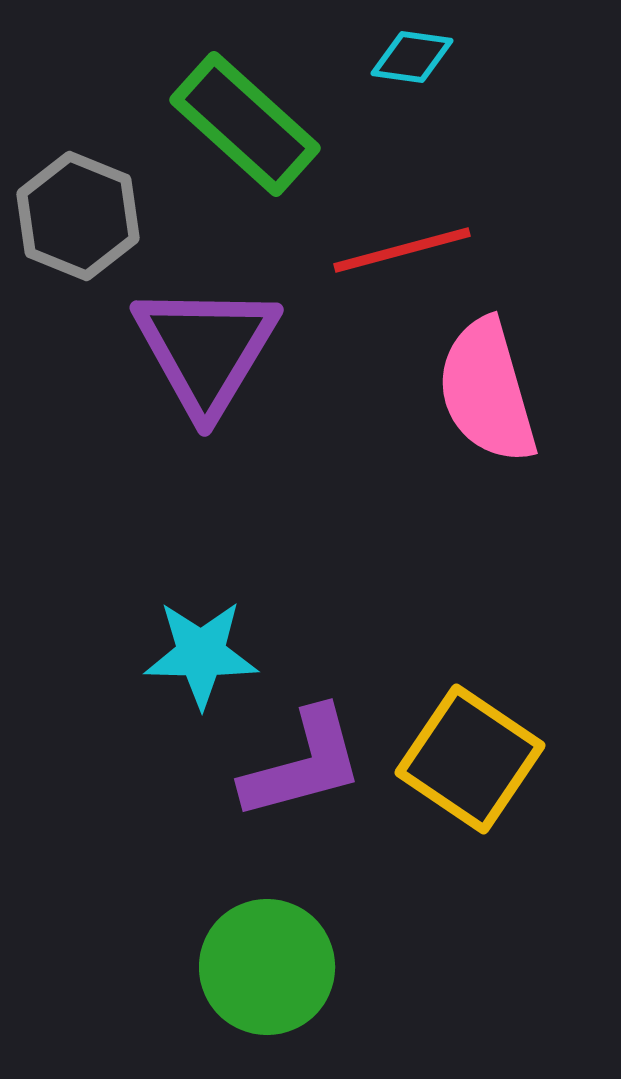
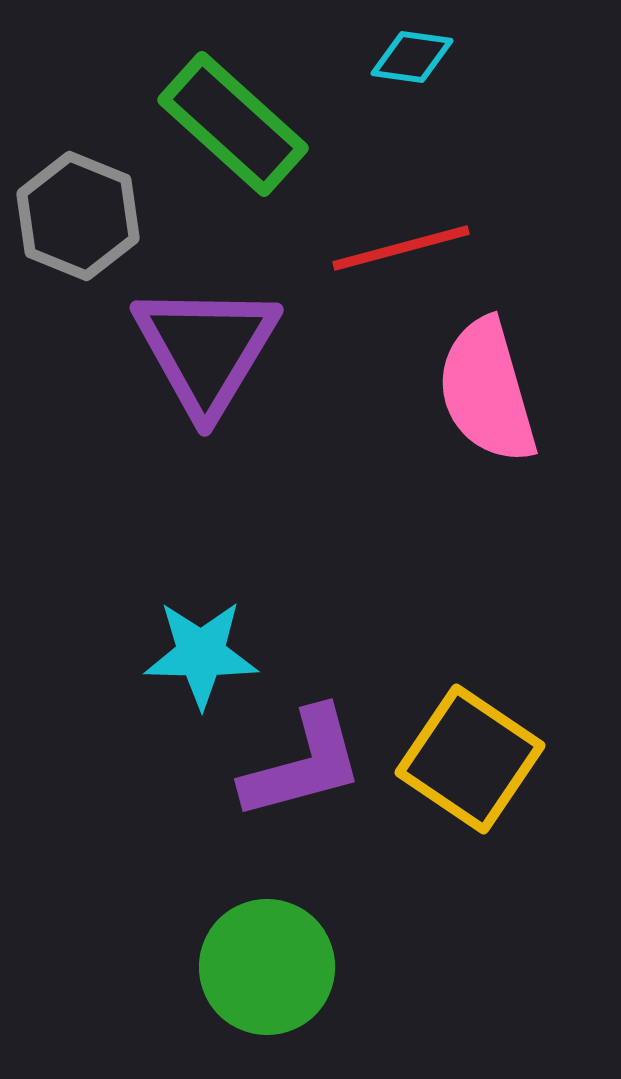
green rectangle: moved 12 px left
red line: moved 1 px left, 2 px up
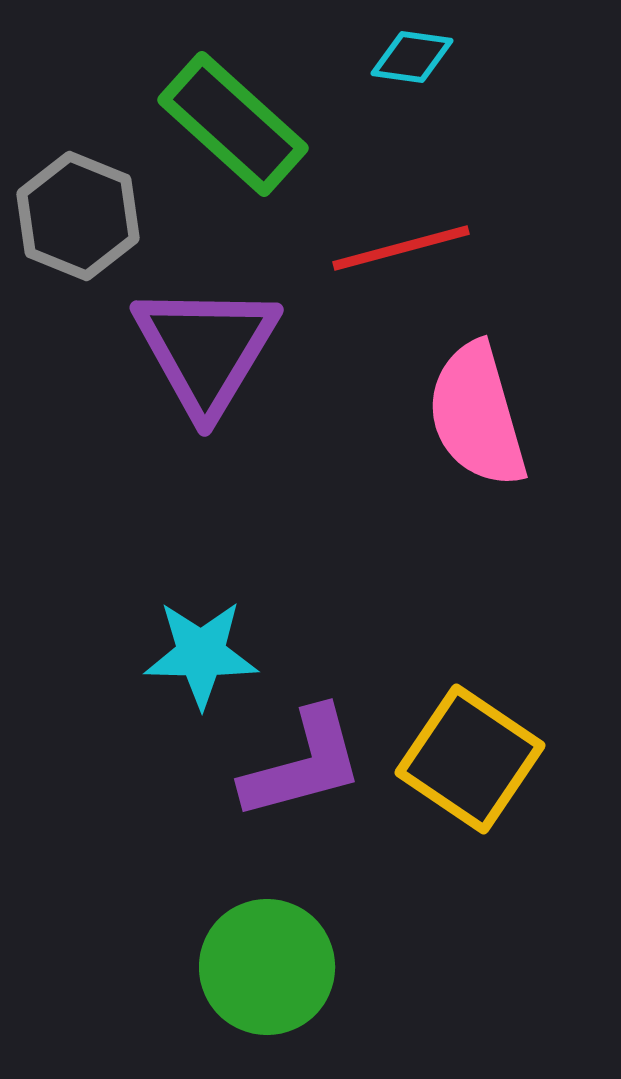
pink semicircle: moved 10 px left, 24 px down
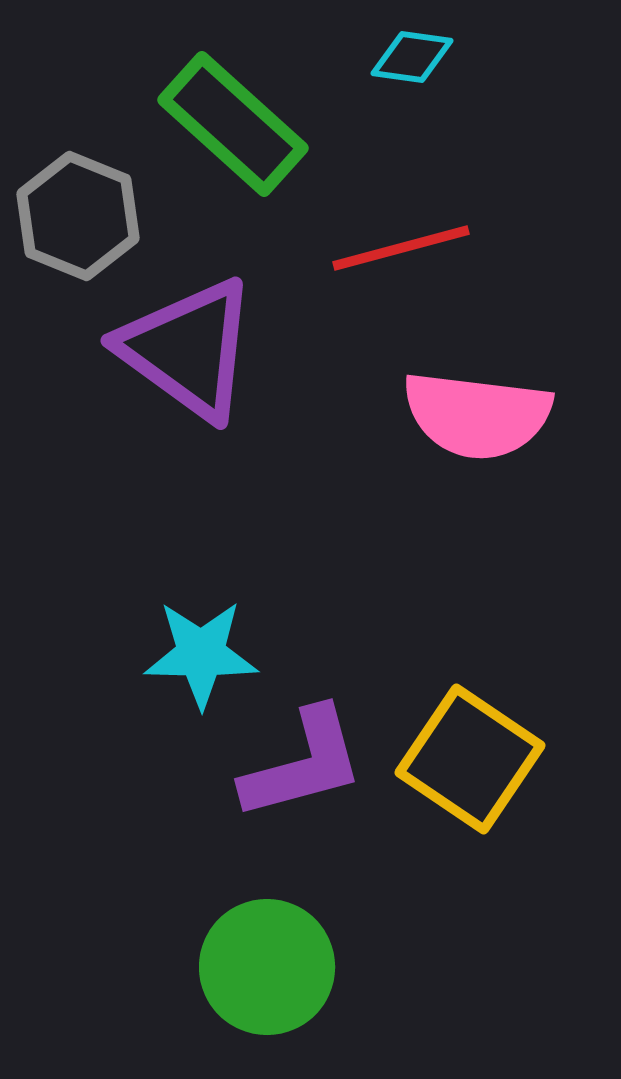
purple triangle: moved 18 px left; rotated 25 degrees counterclockwise
pink semicircle: rotated 67 degrees counterclockwise
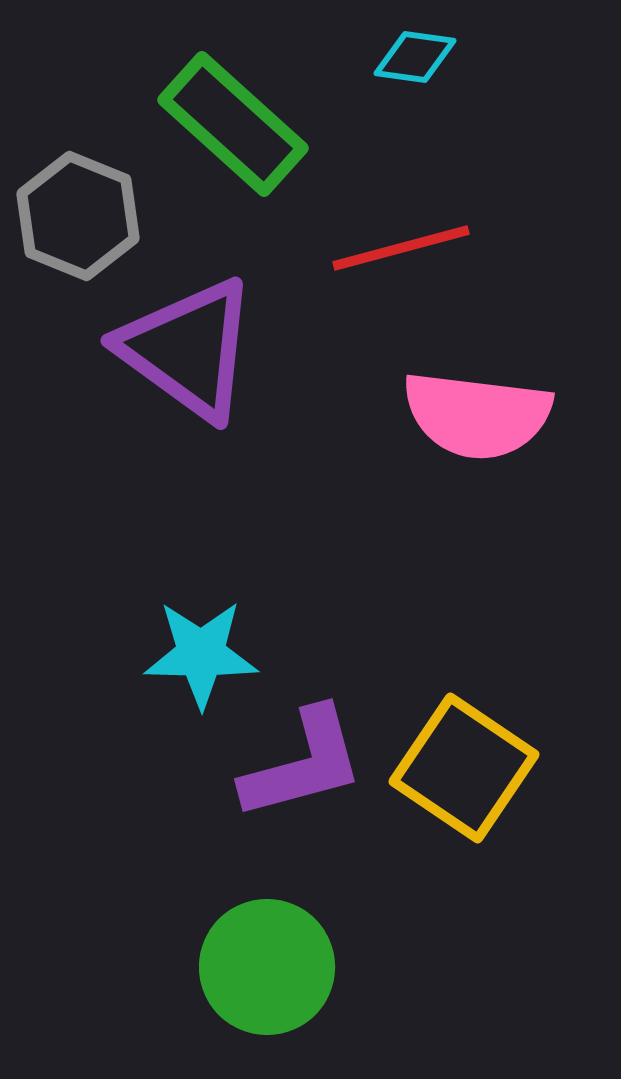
cyan diamond: moved 3 px right
yellow square: moved 6 px left, 9 px down
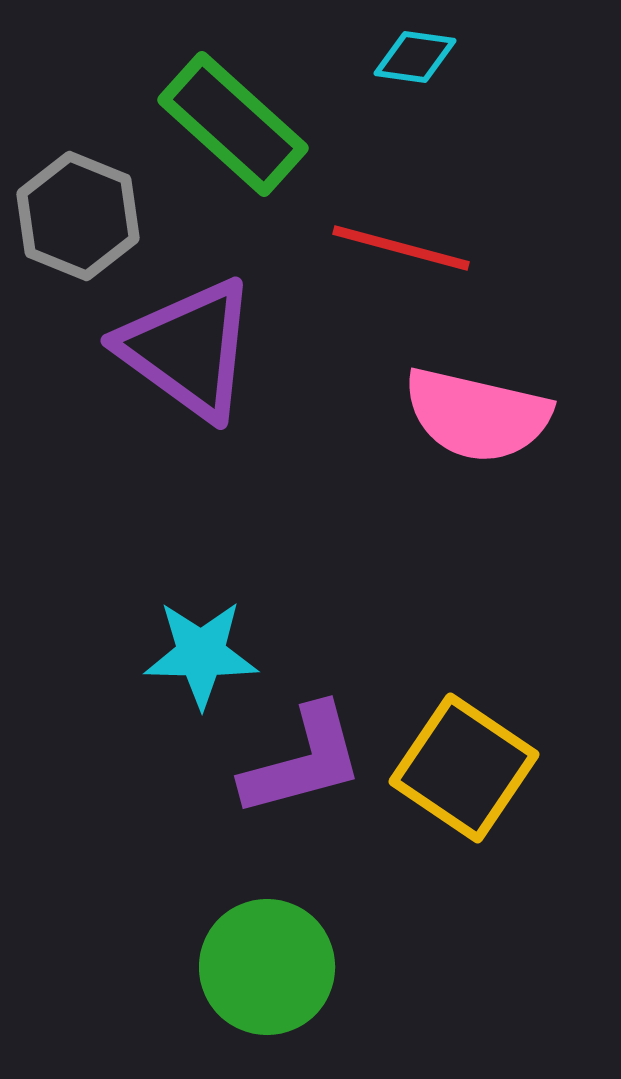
red line: rotated 30 degrees clockwise
pink semicircle: rotated 6 degrees clockwise
purple L-shape: moved 3 px up
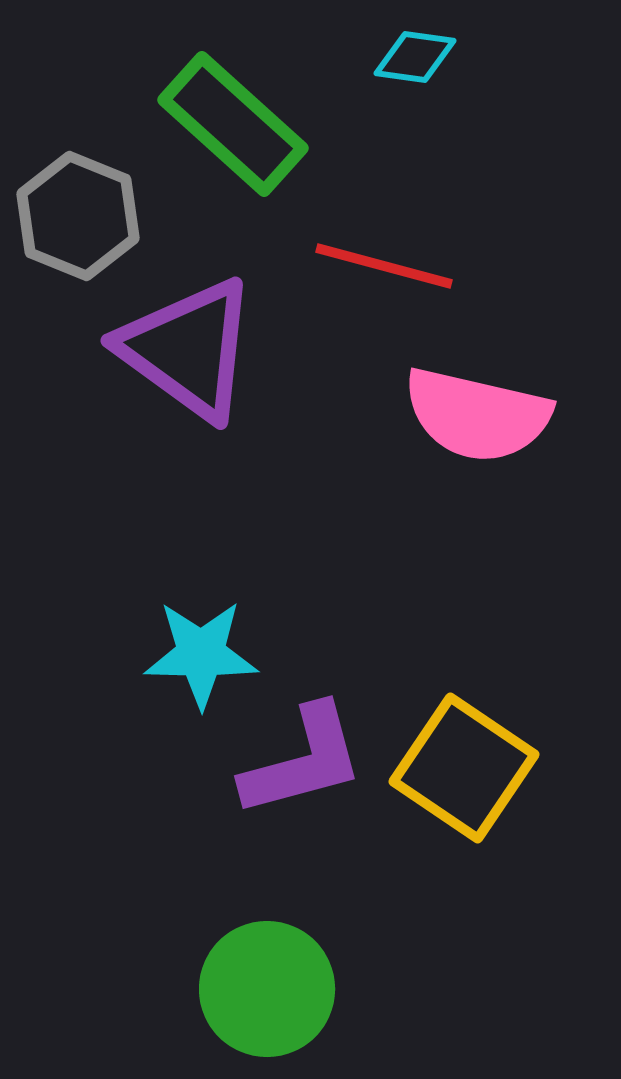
red line: moved 17 px left, 18 px down
green circle: moved 22 px down
